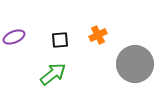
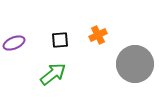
purple ellipse: moved 6 px down
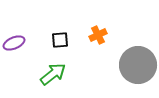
gray circle: moved 3 px right, 1 px down
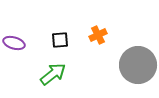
purple ellipse: rotated 40 degrees clockwise
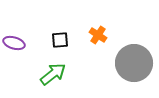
orange cross: rotated 30 degrees counterclockwise
gray circle: moved 4 px left, 2 px up
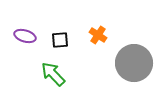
purple ellipse: moved 11 px right, 7 px up
green arrow: rotated 96 degrees counterclockwise
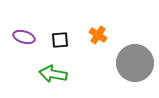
purple ellipse: moved 1 px left, 1 px down
gray circle: moved 1 px right
green arrow: rotated 36 degrees counterclockwise
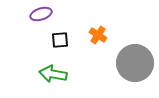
purple ellipse: moved 17 px right, 23 px up; rotated 35 degrees counterclockwise
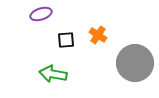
black square: moved 6 px right
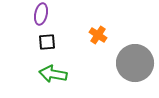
purple ellipse: rotated 60 degrees counterclockwise
black square: moved 19 px left, 2 px down
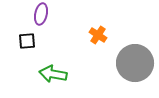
black square: moved 20 px left, 1 px up
